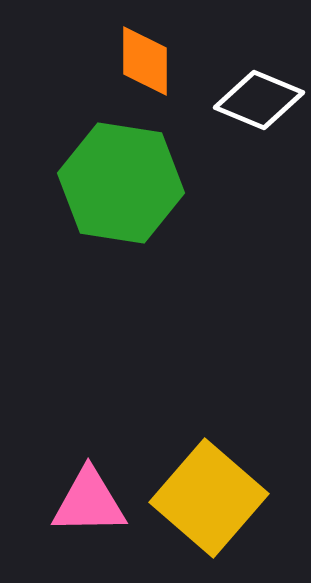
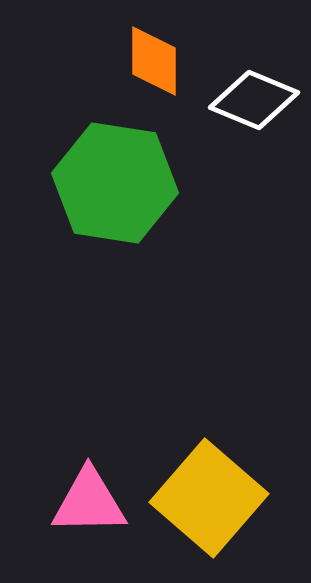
orange diamond: moved 9 px right
white diamond: moved 5 px left
green hexagon: moved 6 px left
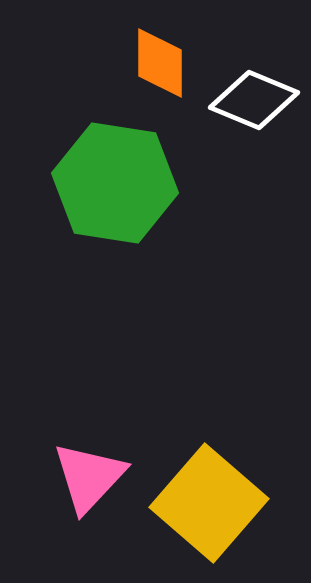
orange diamond: moved 6 px right, 2 px down
yellow square: moved 5 px down
pink triangle: moved 25 px up; rotated 46 degrees counterclockwise
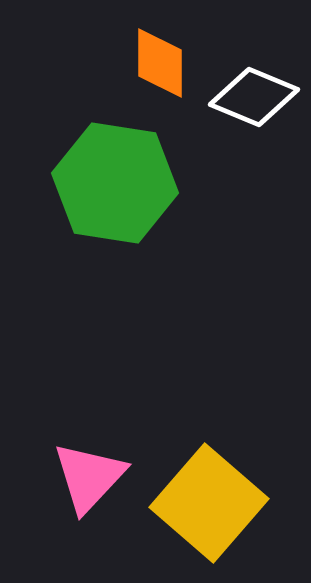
white diamond: moved 3 px up
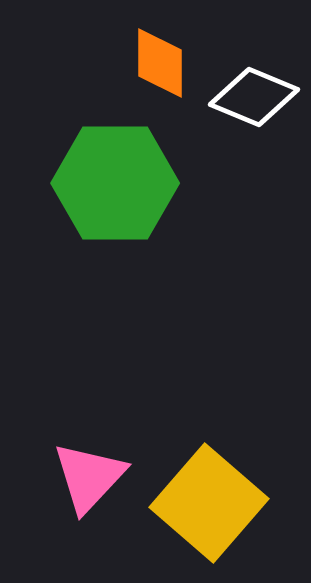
green hexagon: rotated 9 degrees counterclockwise
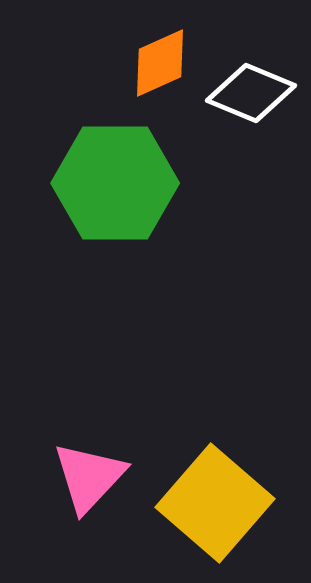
orange diamond: rotated 66 degrees clockwise
white diamond: moved 3 px left, 4 px up
yellow square: moved 6 px right
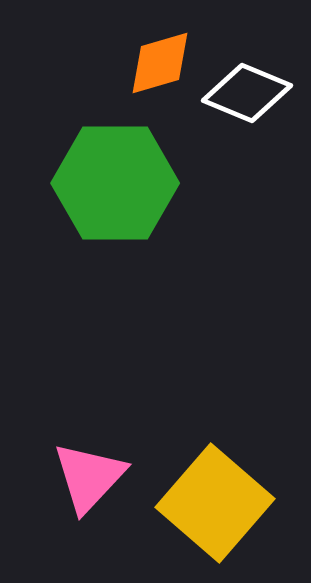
orange diamond: rotated 8 degrees clockwise
white diamond: moved 4 px left
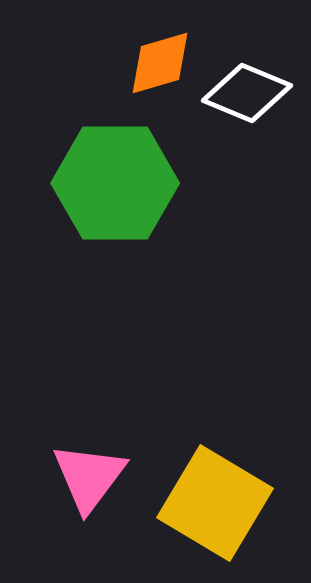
pink triangle: rotated 6 degrees counterclockwise
yellow square: rotated 10 degrees counterclockwise
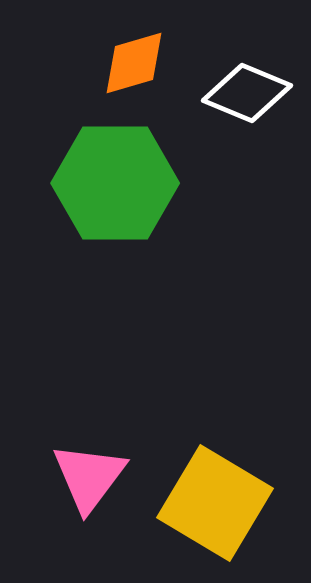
orange diamond: moved 26 px left
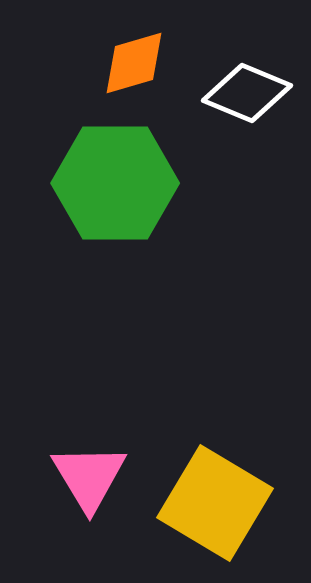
pink triangle: rotated 8 degrees counterclockwise
